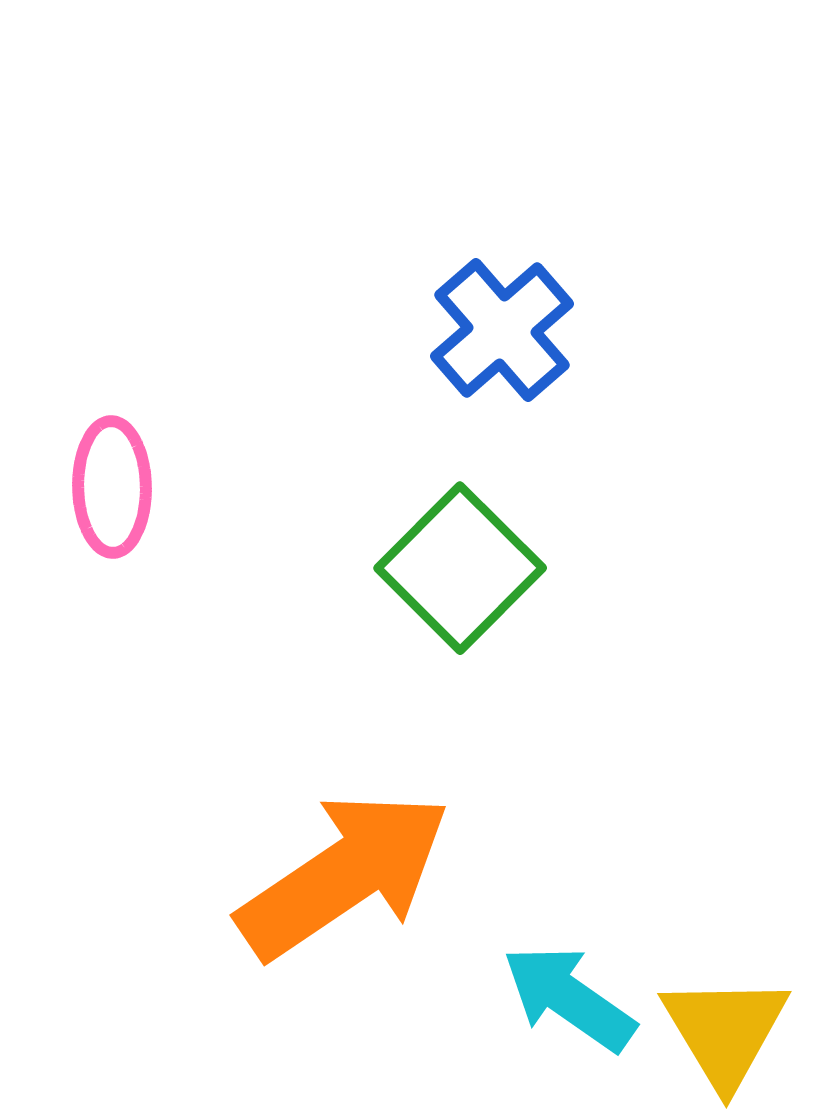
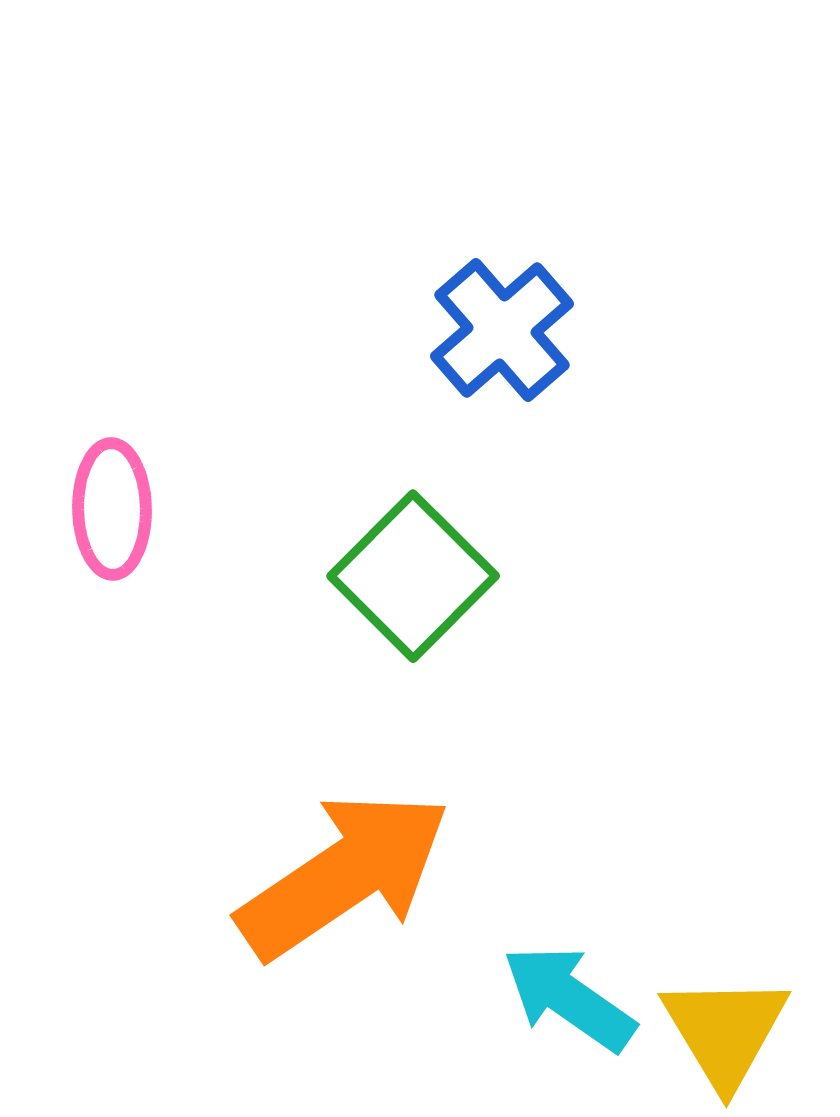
pink ellipse: moved 22 px down
green square: moved 47 px left, 8 px down
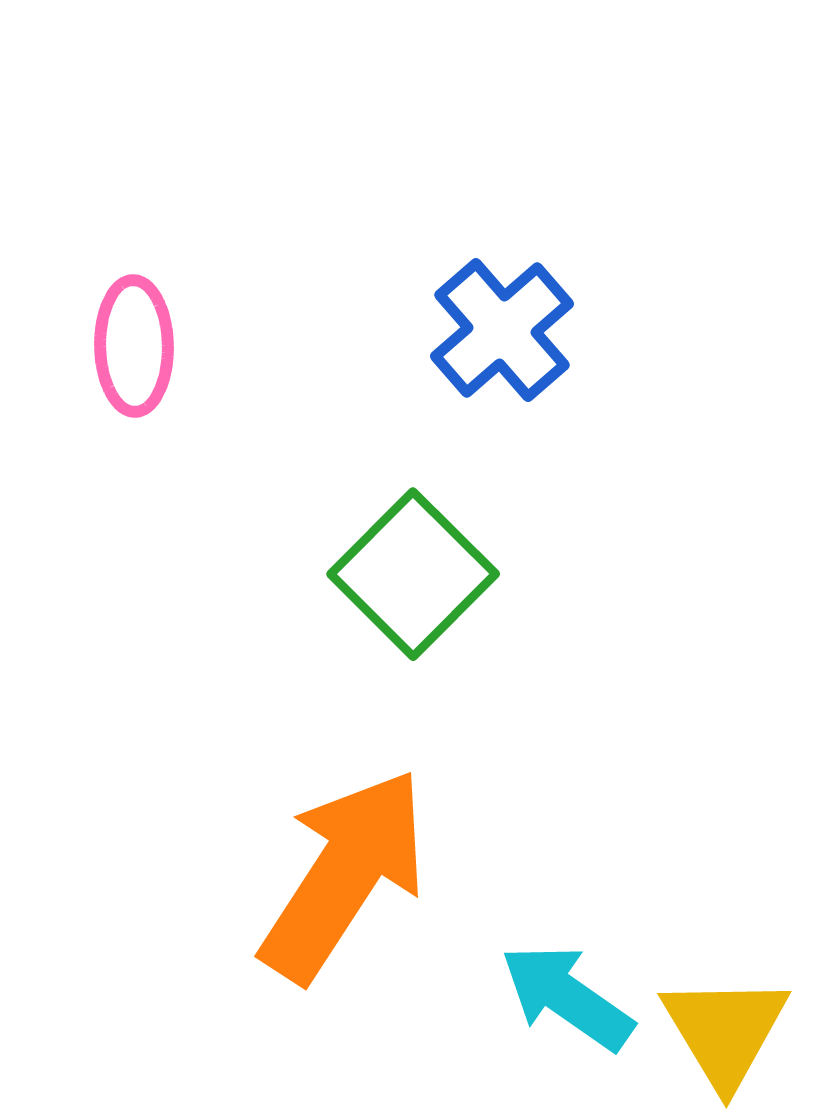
pink ellipse: moved 22 px right, 163 px up
green square: moved 2 px up
orange arrow: rotated 23 degrees counterclockwise
cyan arrow: moved 2 px left, 1 px up
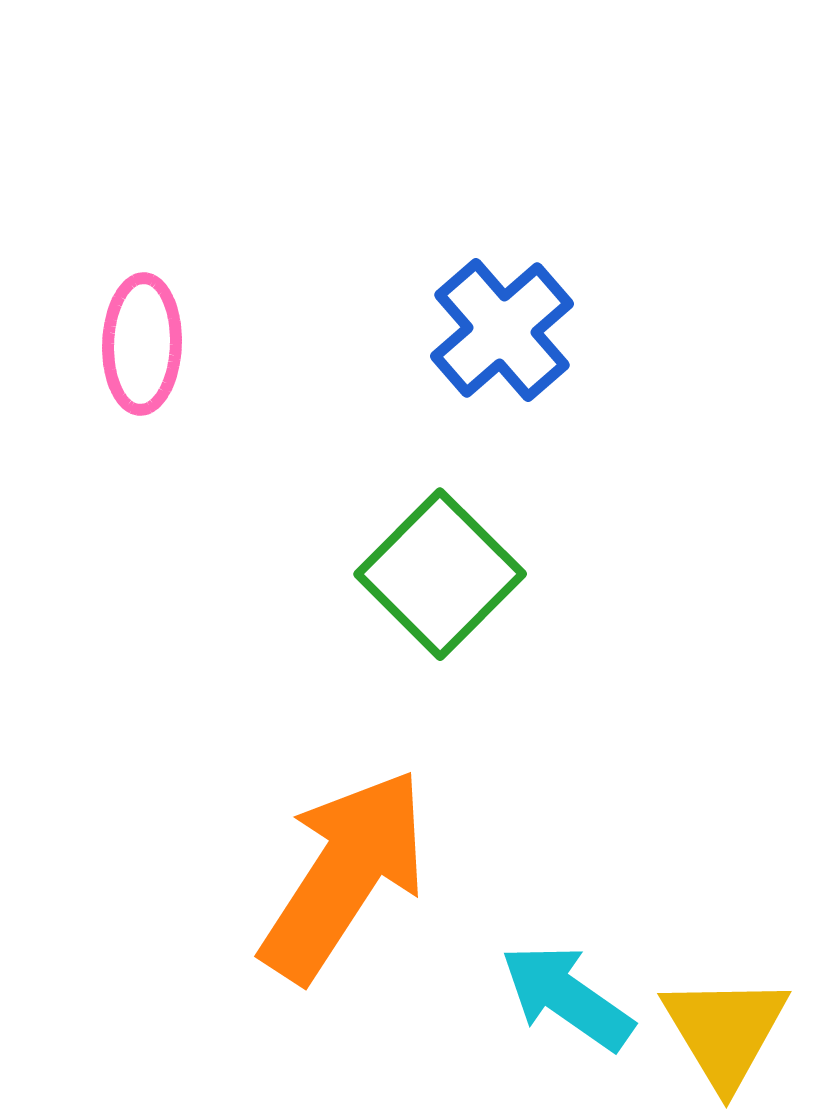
pink ellipse: moved 8 px right, 2 px up; rotated 3 degrees clockwise
green square: moved 27 px right
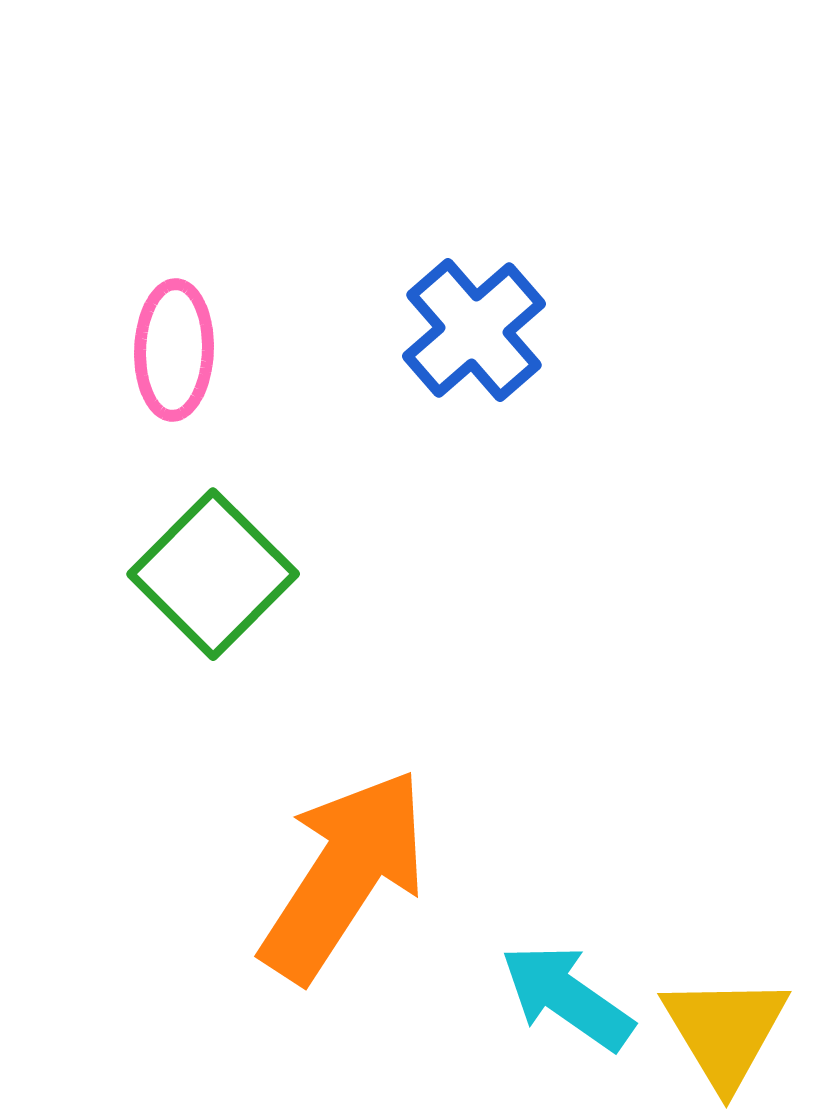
blue cross: moved 28 px left
pink ellipse: moved 32 px right, 6 px down
green square: moved 227 px left
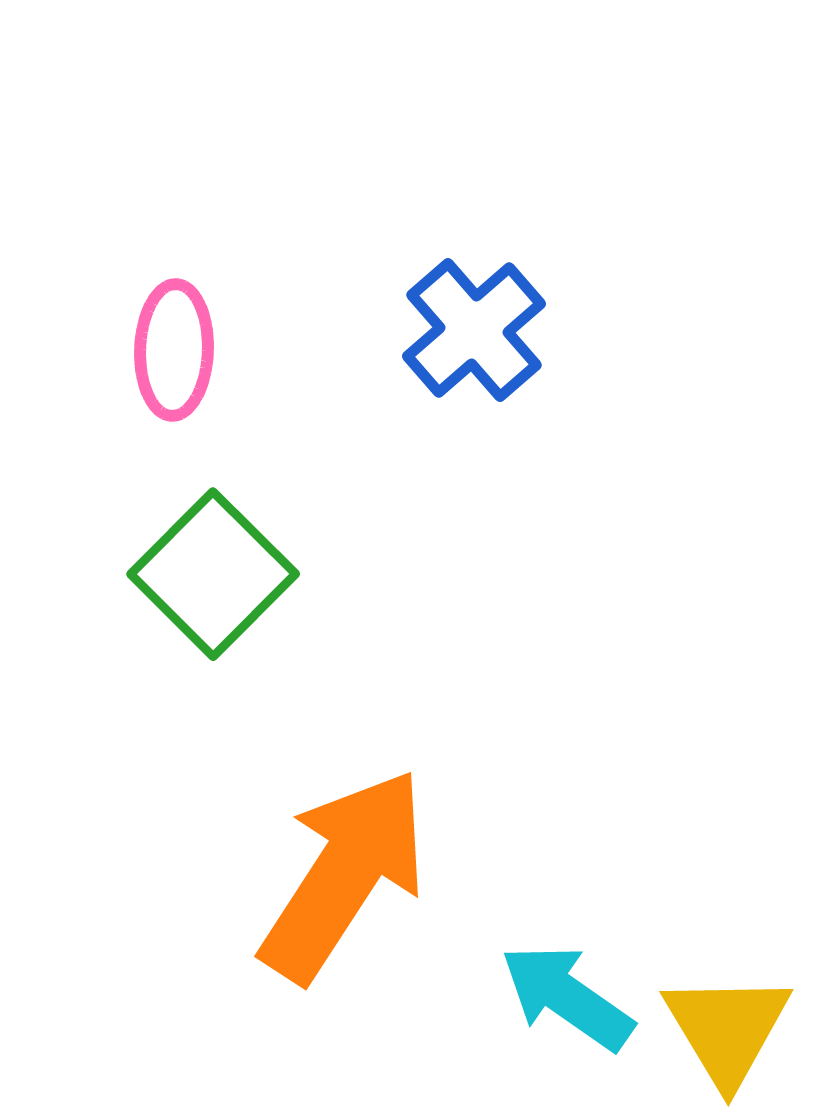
yellow triangle: moved 2 px right, 2 px up
